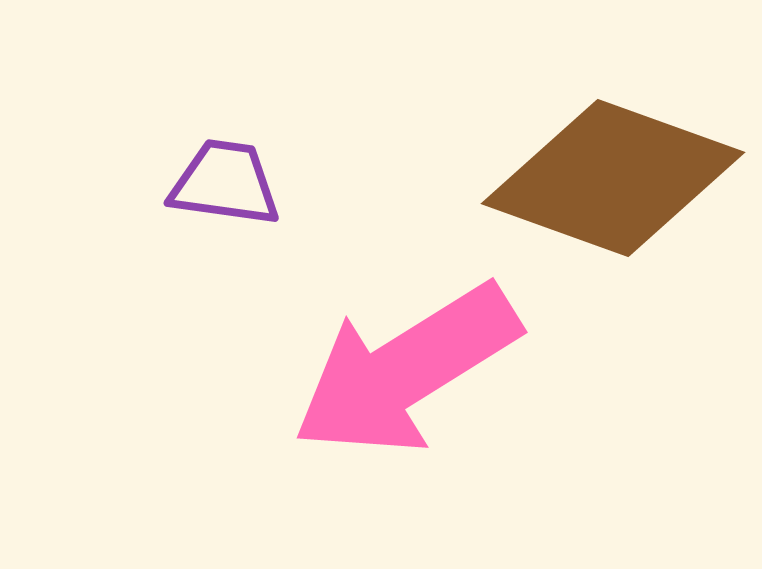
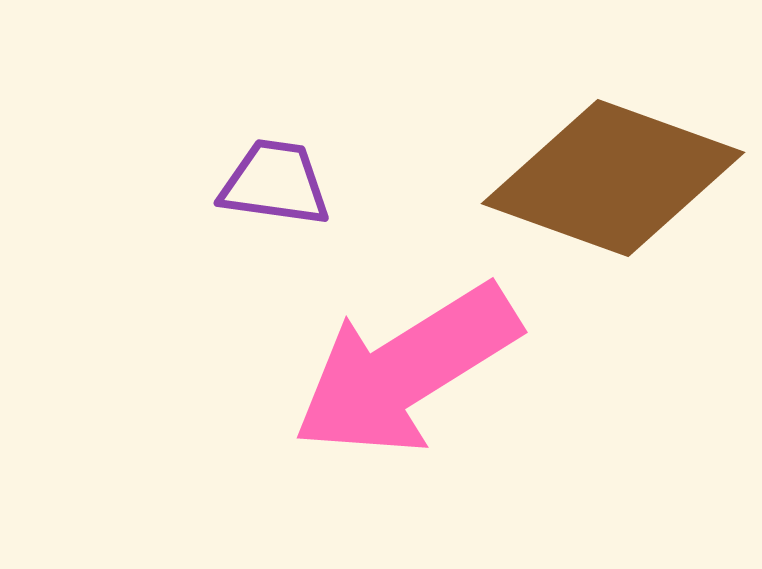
purple trapezoid: moved 50 px right
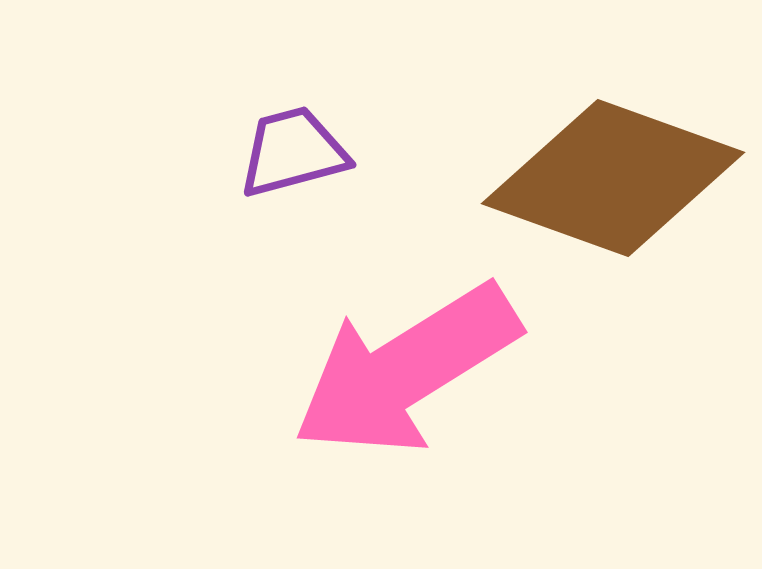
purple trapezoid: moved 18 px right, 31 px up; rotated 23 degrees counterclockwise
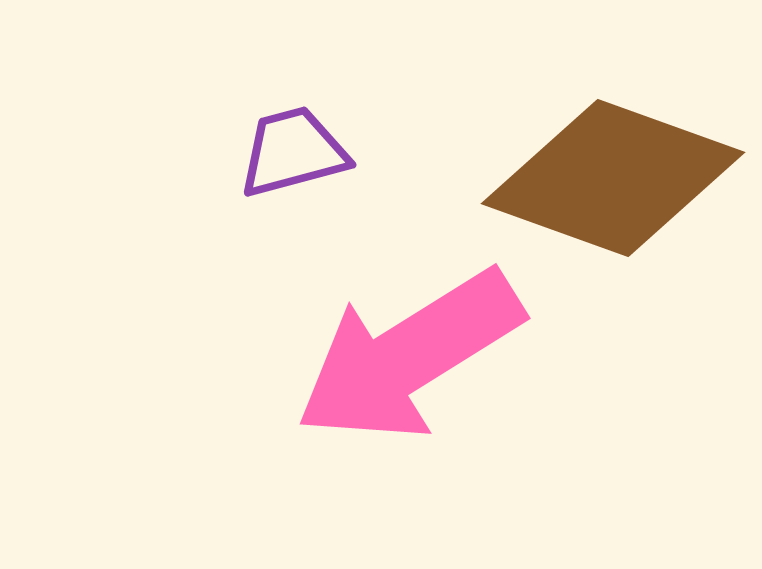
pink arrow: moved 3 px right, 14 px up
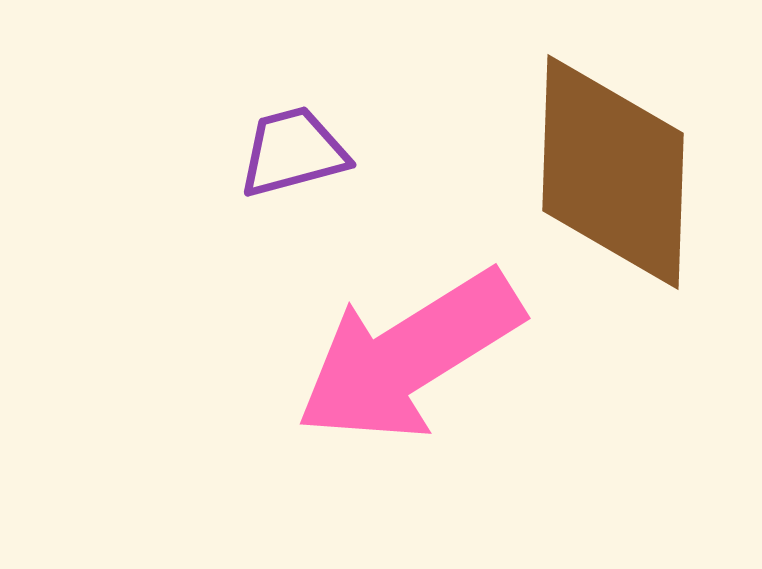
brown diamond: moved 6 px up; rotated 72 degrees clockwise
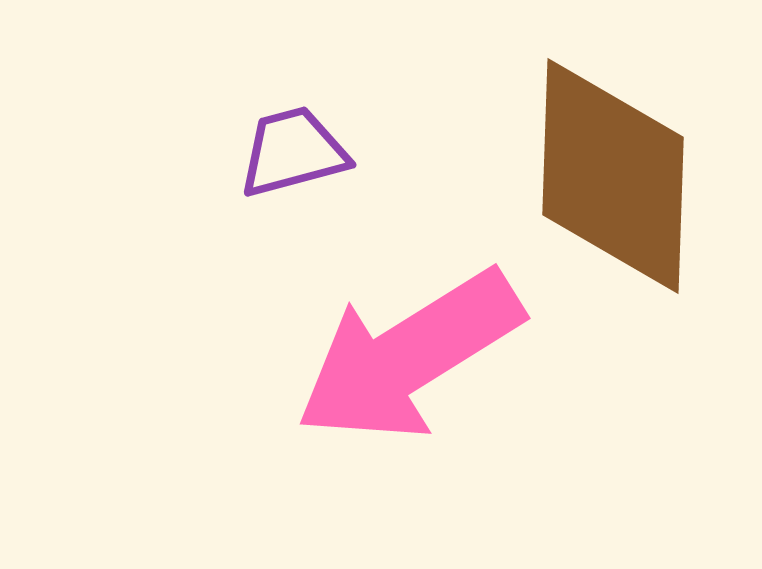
brown diamond: moved 4 px down
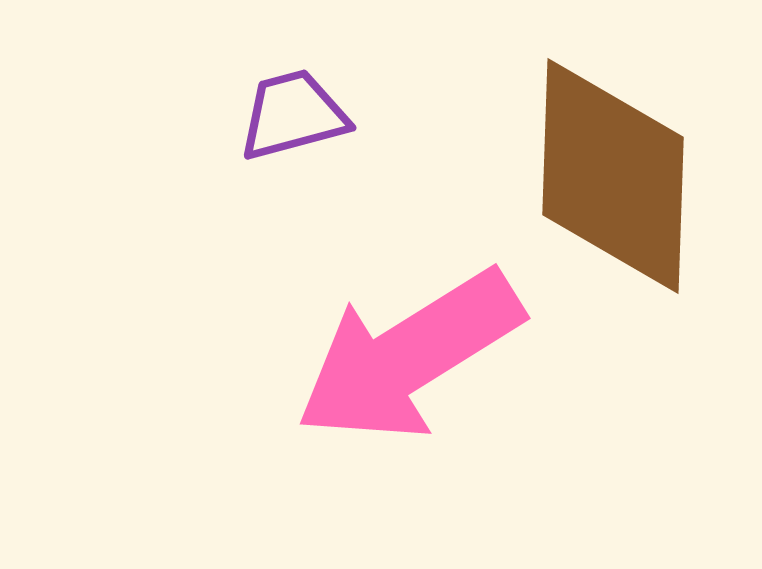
purple trapezoid: moved 37 px up
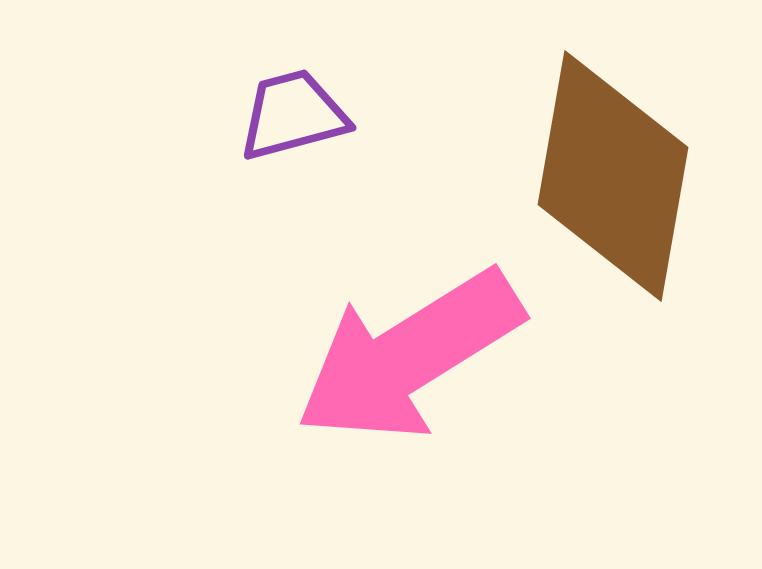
brown diamond: rotated 8 degrees clockwise
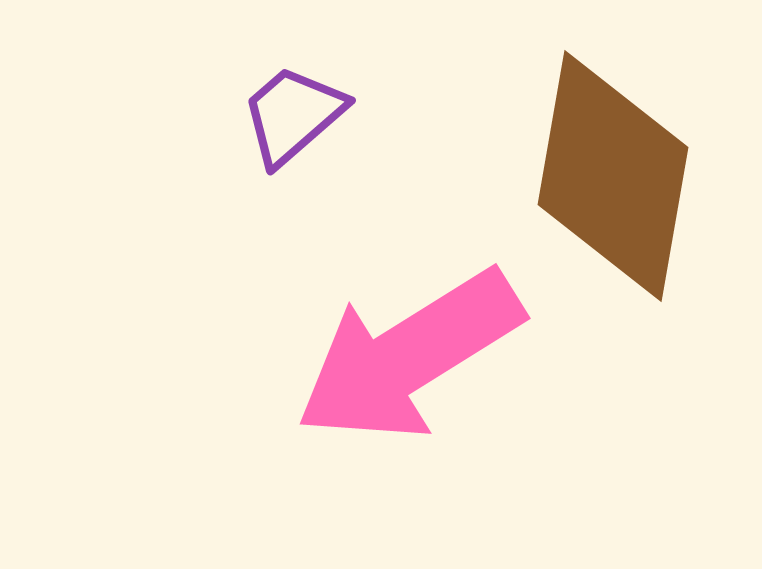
purple trapezoid: rotated 26 degrees counterclockwise
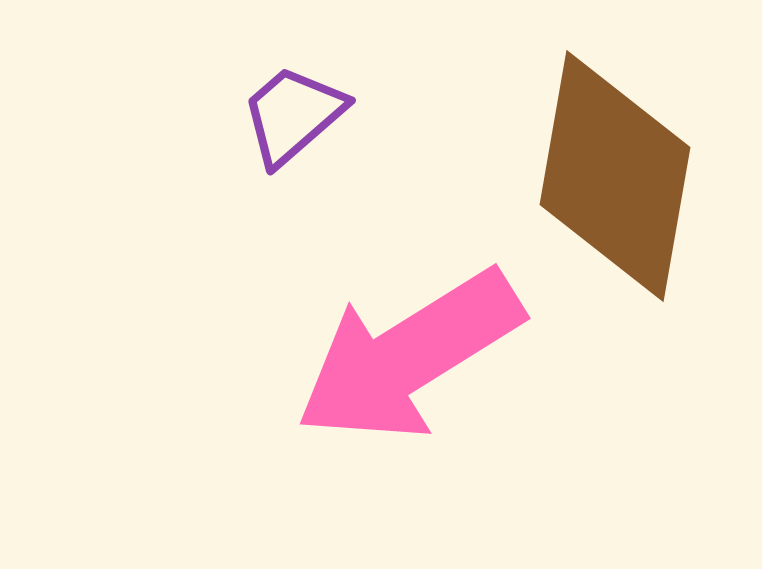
brown diamond: moved 2 px right
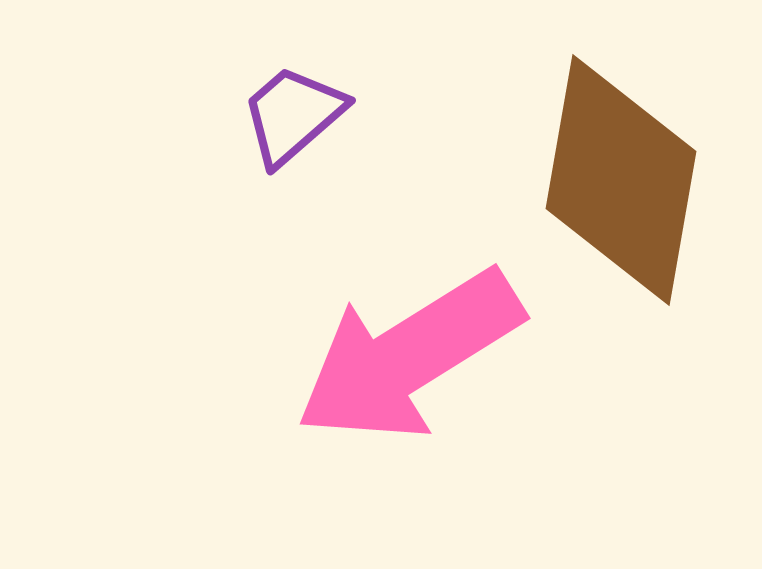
brown diamond: moved 6 px right, 4 px down
